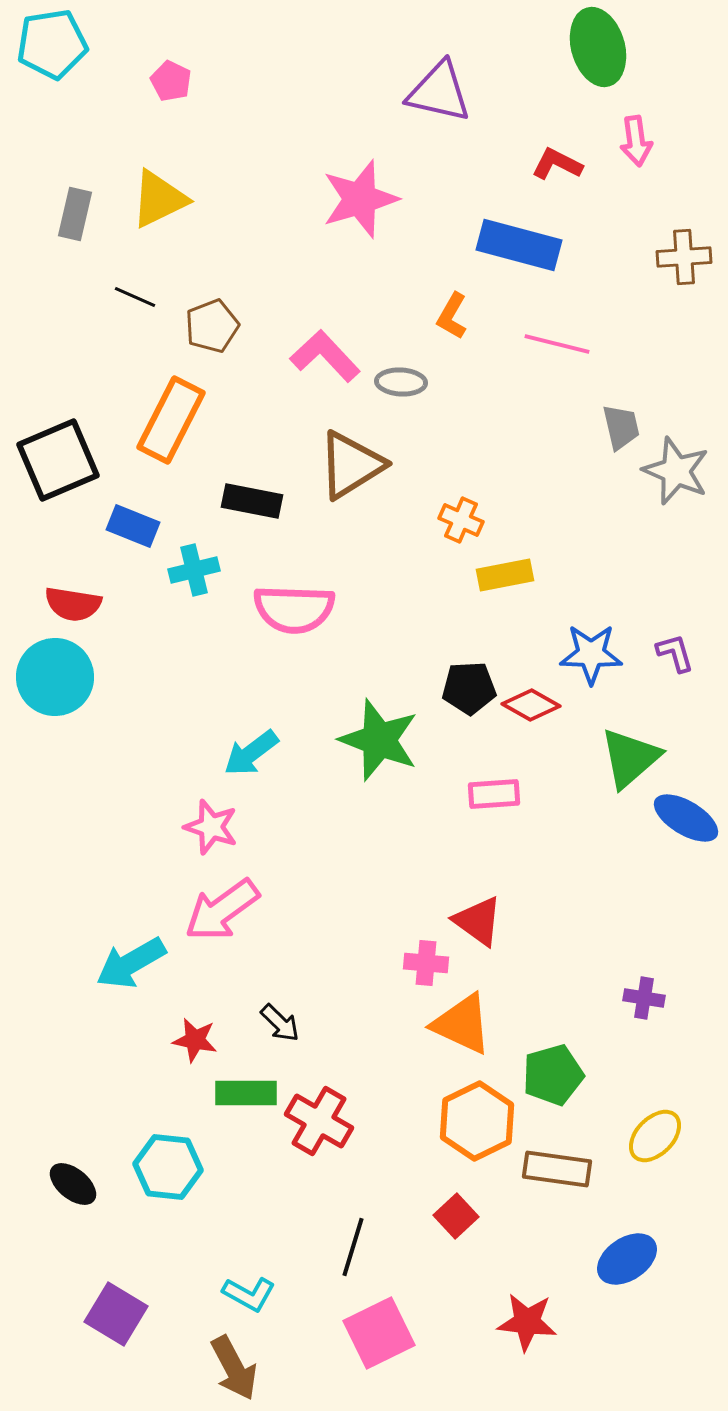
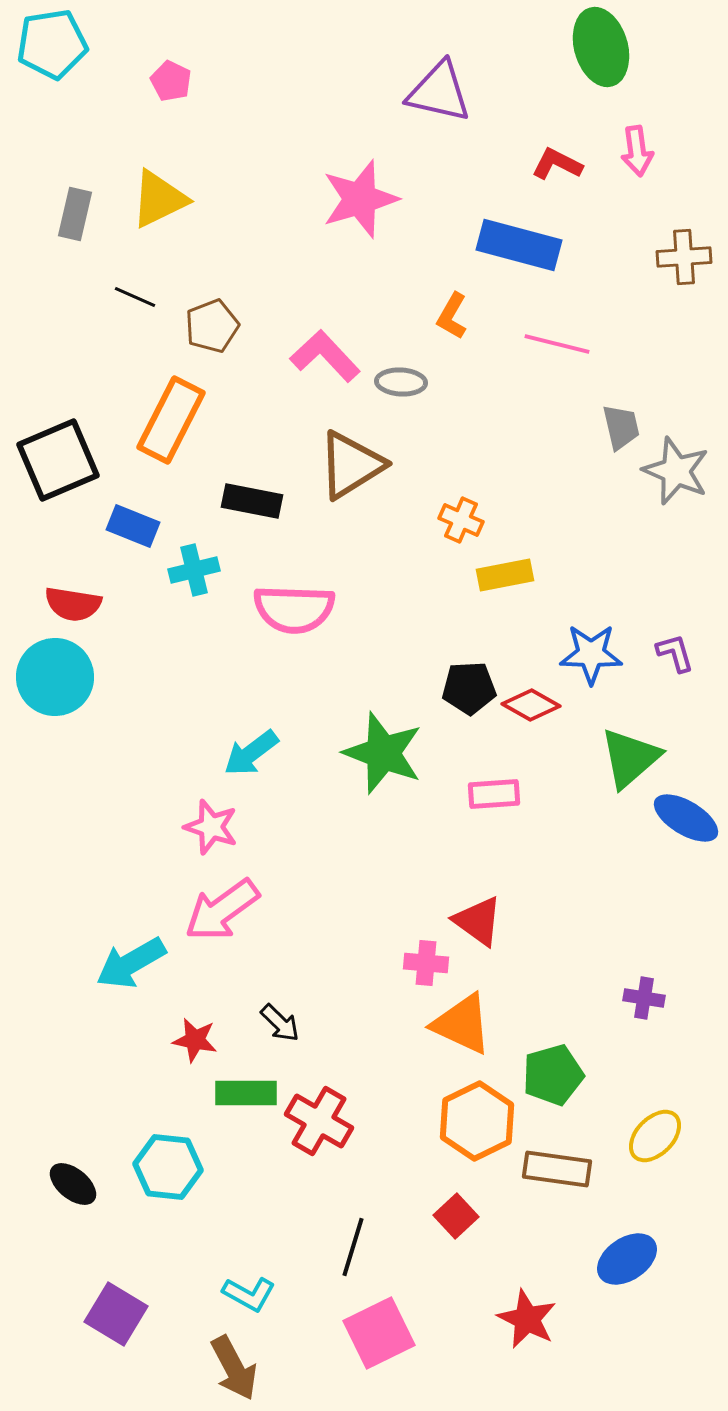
green ellipse at (598, 47): moved 3 px right
pink arrow at (636, 141): moved 1 px right, 10 px down
green star at (379, 740): moved 4 px right, 13 px down
red star at (527, 1322): moved 3 px up; rotated 20 degrees clockwise
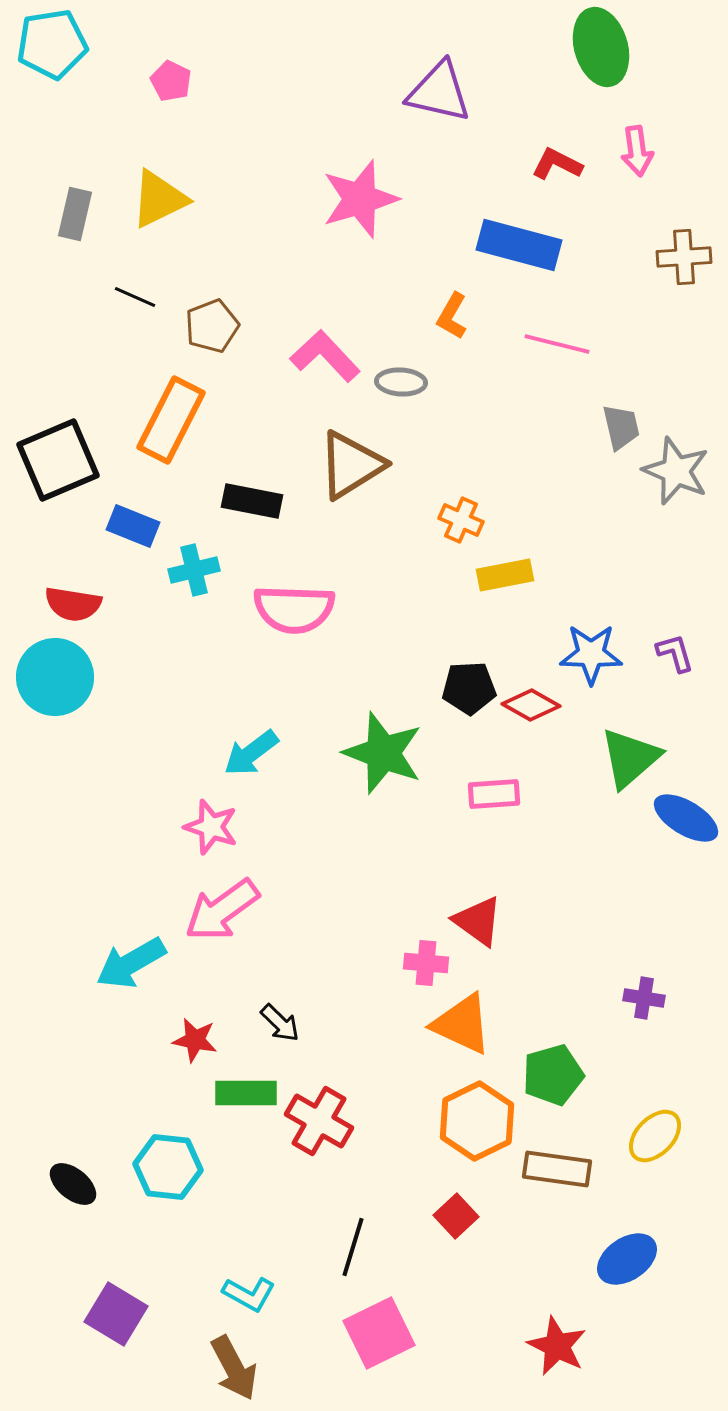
red star at (527, 1319): moved 30 px right, 27 px down
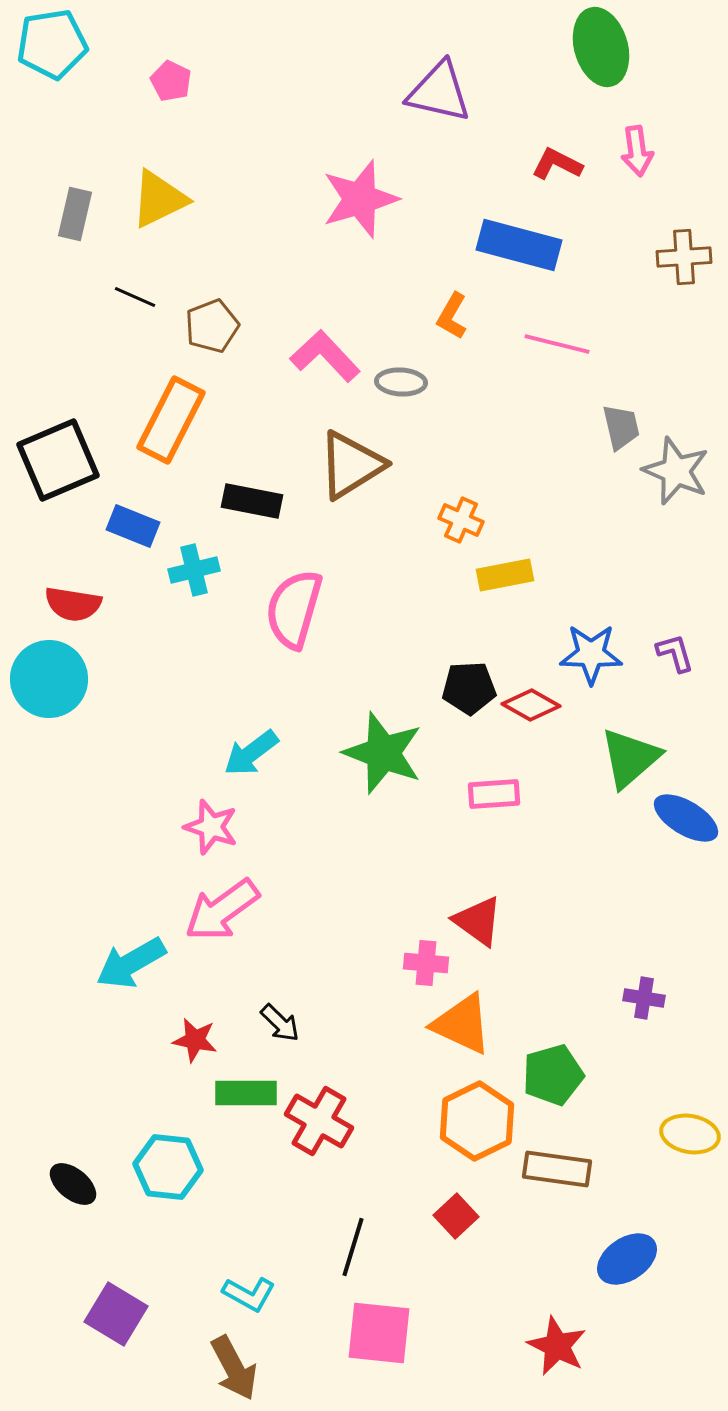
pink semicircle at (294, 609): rotated 104 degrees clockwise
cyan circle at (55, 677): moved 6 px left, 2 px down
yellow ellipse at (655, 1136): moved 35 px right, 2 px up; rotated 56 degrees clockwise
pink square at (379, 1333): rotated 32 degrees clockwise
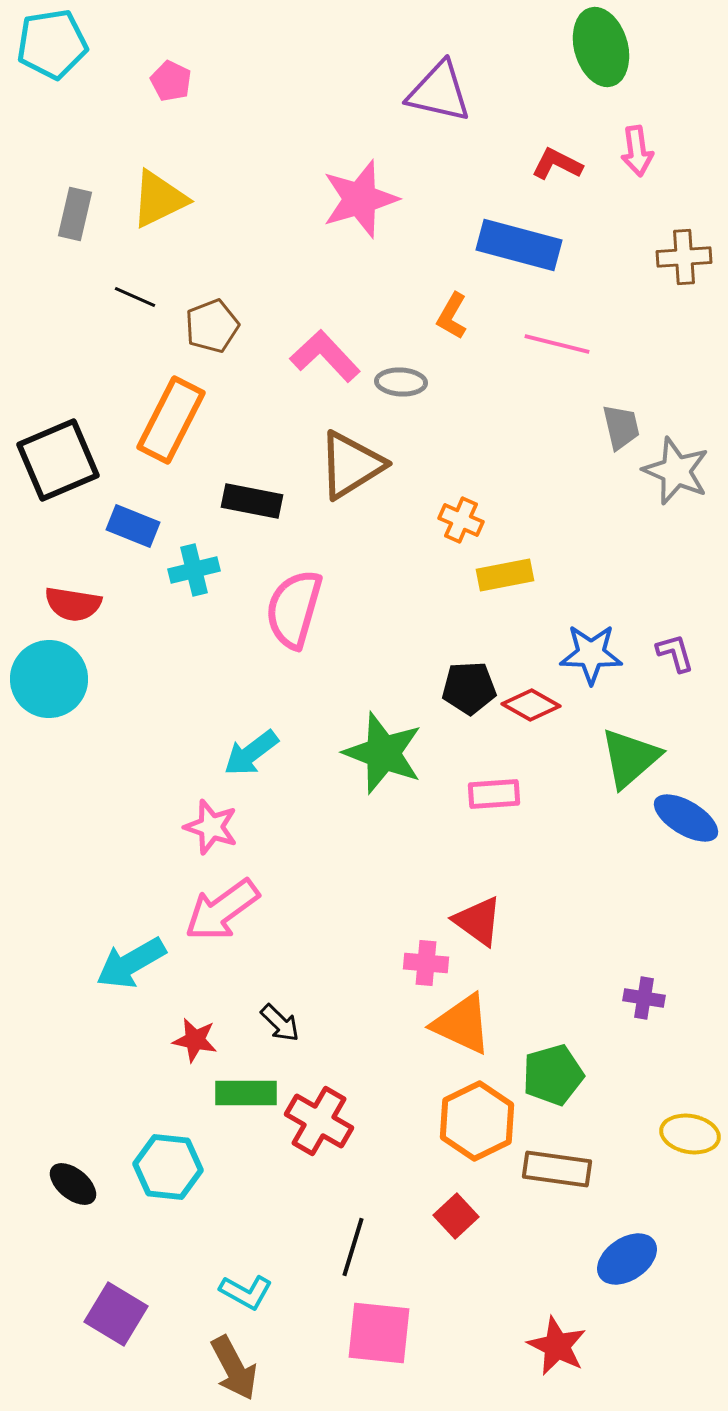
cyan L-shape at (249, 1294): moved 3 px left, 2 px up
